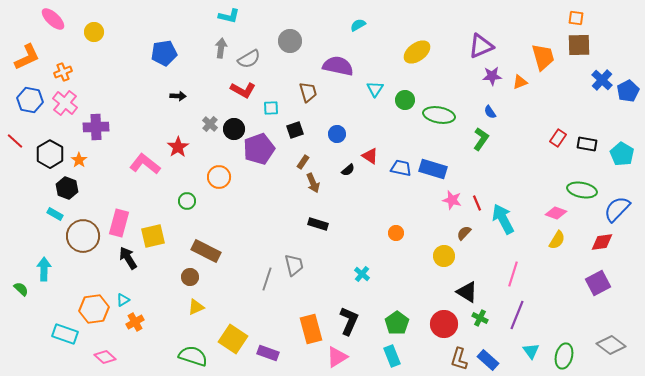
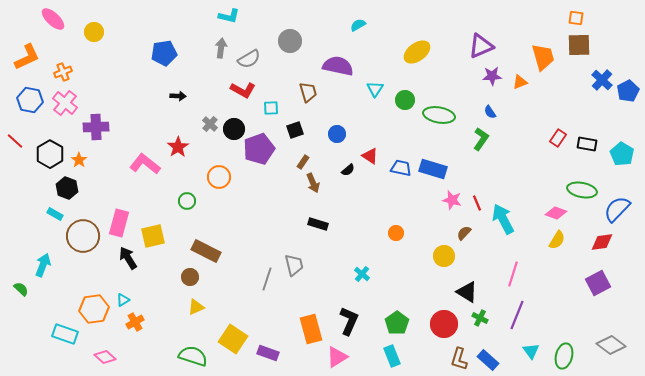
cyan arrow at (44, 269): moved 1 px left, 4 px up; rotated 20 degrees clockwise
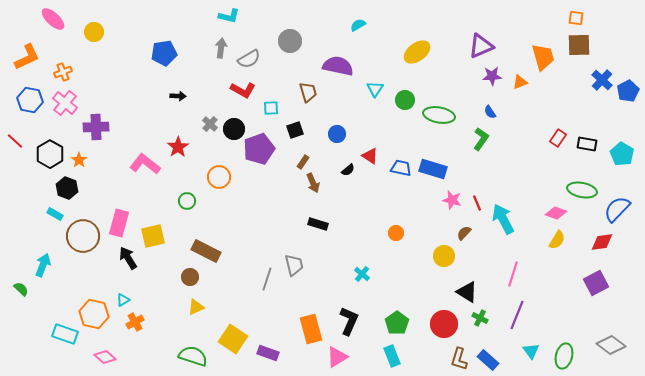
purple square at (598, 283): moved 2 px left
orange hexagon at (94, 309): moved 5 px down; rotated 20 degrees clockwise
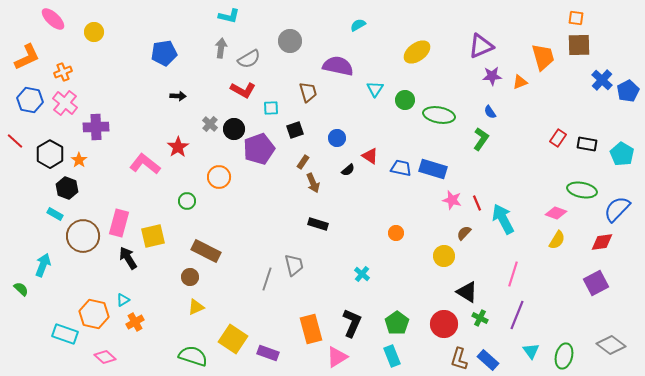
blue circle at (337, 134): moved 4 px down
black L-shape at (349, 321): moved 3 px right, 2 px down
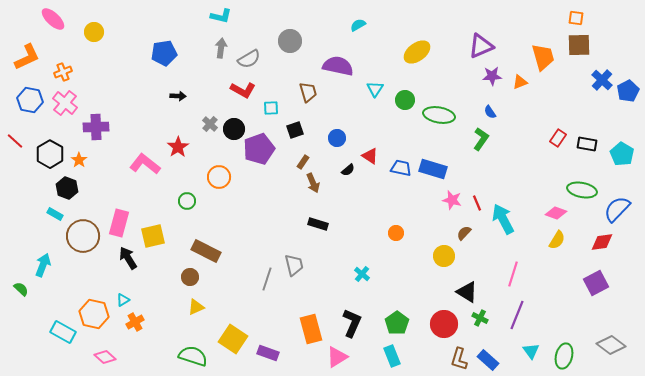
cyan L-shape at (229, 16): moved 8 px left
cyan rectangle at (65, 334): moved 2 px left, 2 px up; rotated 10 degrees clockwise
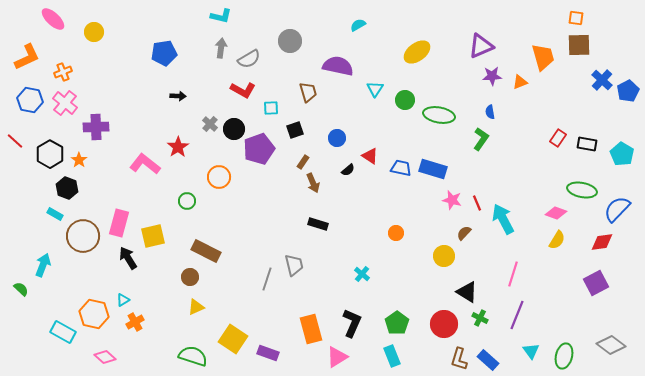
blue semicircle at (490, 112): rotated 24 degrees clockwise
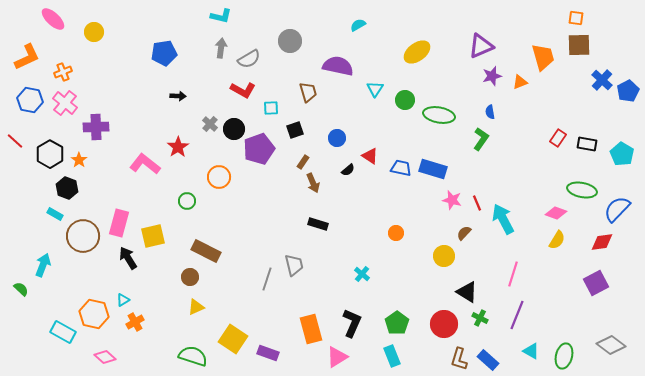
purple star at (492, 76): rotated 12 degrees counterclockwise
cyan triangle at (531, 351): rotated 24 degrees counterclockwise
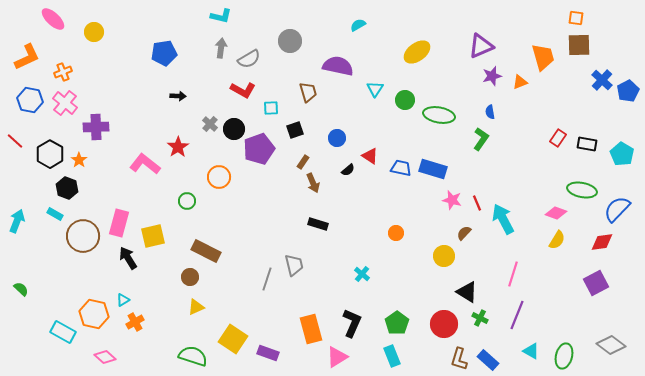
cyan arrow at (43, 265): moved 26 px left, 44 px up
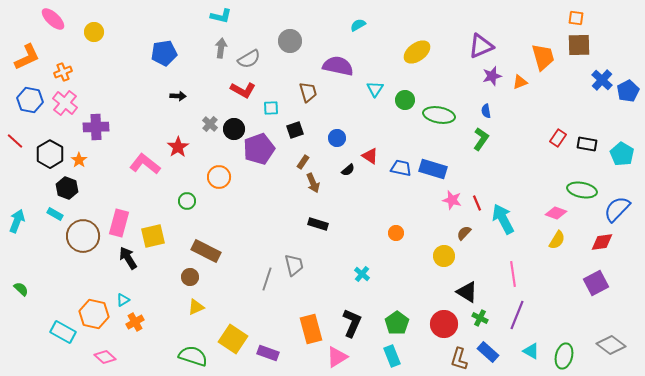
blue semicircle at (490, 112): moved 4 px left, 1 px up
pink line at (513, 274): rotated 25 degrees counterclockwise
blue rectangle at (488, 360): moved 8 px up
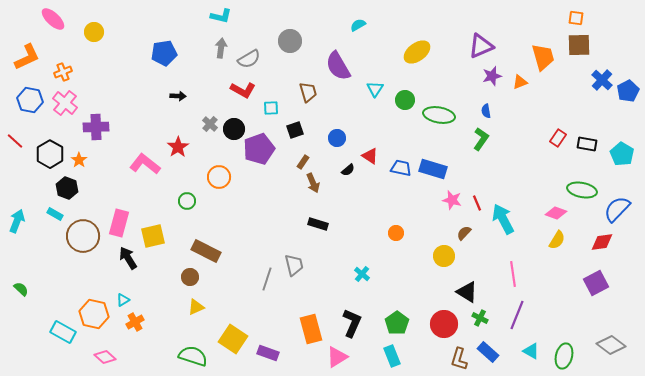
purple semicircle at (338, 66): rotated 132 degrees counterclockwise
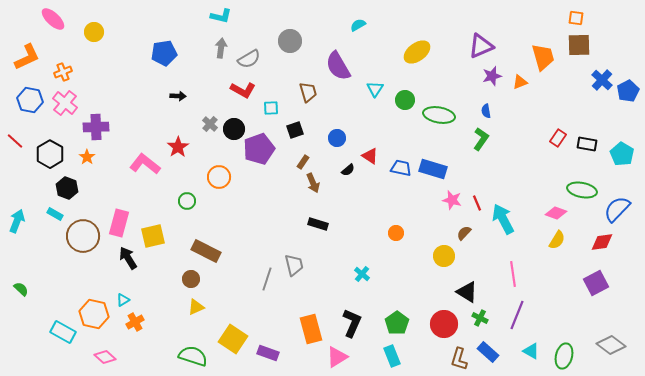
orange star at (79, 160): moved 8 px right, 3 px up
brown circle at (190, 277): moved 1 px right, 2 px down
